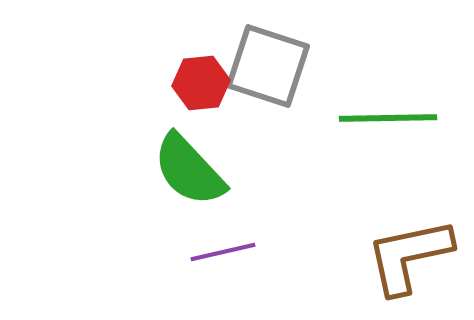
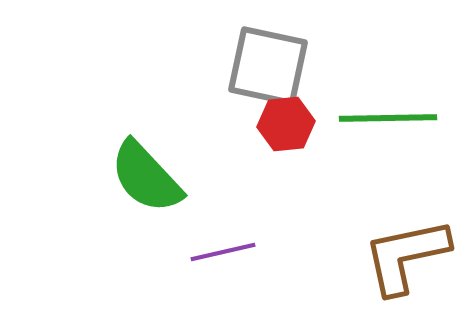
gray square: rotated 6 degrees counterclockwise
red hexagon: moved 85 px right, 41 px down
green semicircle: moved 43 px left, 7 px down
brown L-shape: moved 3 px left
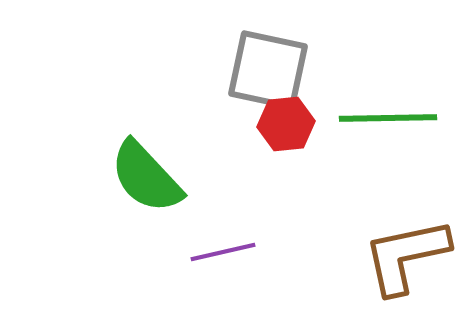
gray square: moved 4 px down
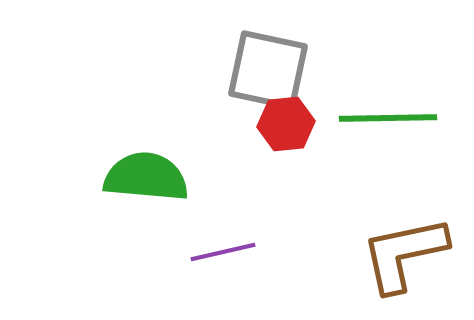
green semicircle: rotated 138 degrees clockwise
brown L-shape: moved 2 px left, 2 px up
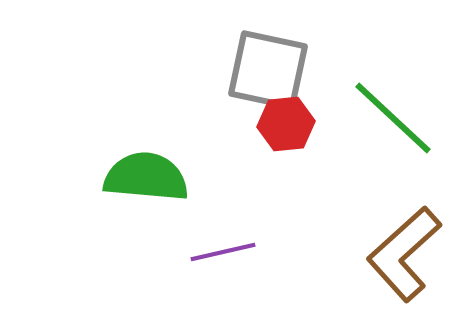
green line: moved 5 px right; rotated 44 degrees clockwise
brown L-shape: rotated 30 degrees counterclockwise
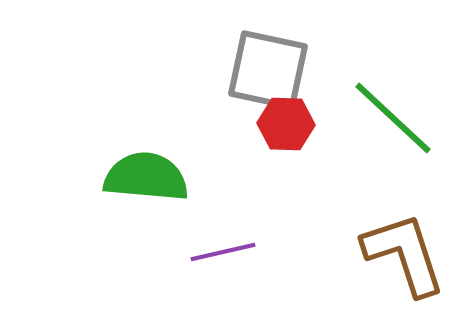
red hexagon: rotated 8 degrees clockwise
brown L-shape: rotated 114 degrees clockwise
